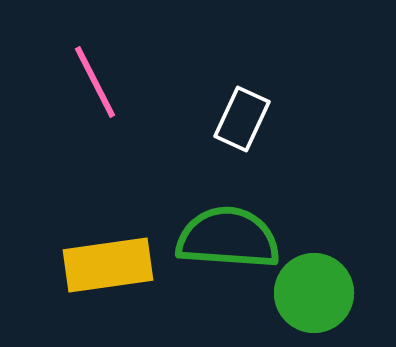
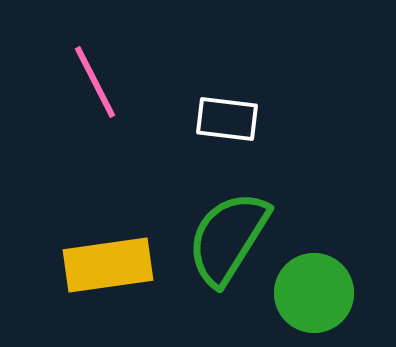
white rectangle: moved 15 px left; rotated 72 degrees clockwise
green semicircle: rotated 62 degrees counterclockwise
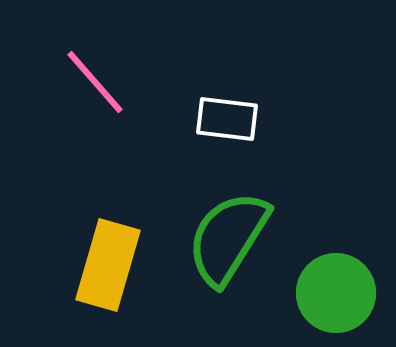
pink line: rotated 14 degrees counterclockwise
yellow rectangle: rotated 66 degrees counterclockwise
green circle: moved 22 px right
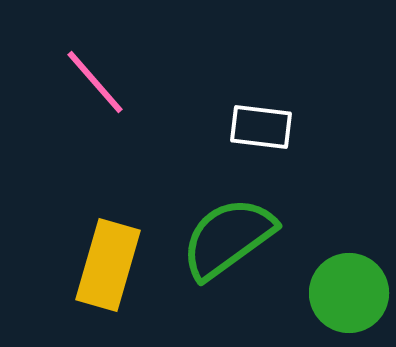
white rectangle: moved 34 px right, 8 px down
green semicircle: rotated 22 degrees clockwise
green circle: moved 13 px right
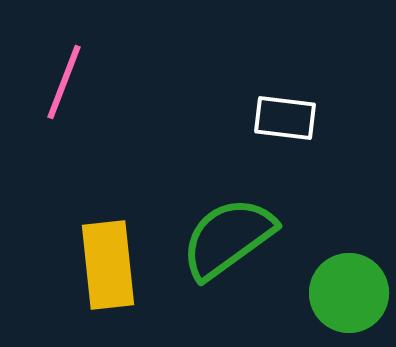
pink line: moved 31 px left; rotated 62 degrees clockwise
white rectangle: moved 24 px right, 9 px up
yellow rectangle: rotated 22 degrees counterclockwise
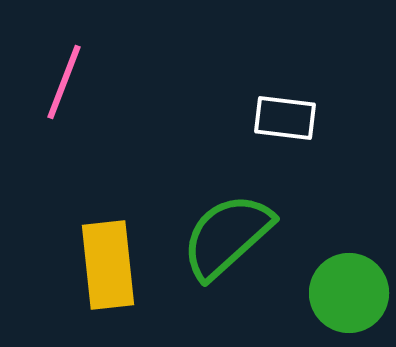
green semicircle: moved 1 px left, 2 px up; rotated 6 degrees counterclockwise
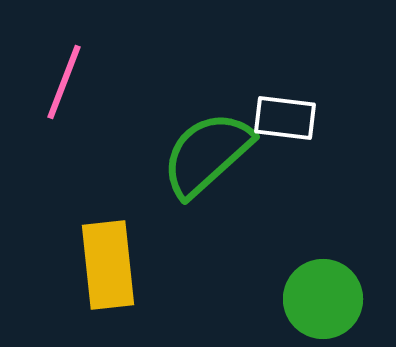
green semicircle: moved 20 px left, 82 px up
green circle: moved 26 px left, 6 px down
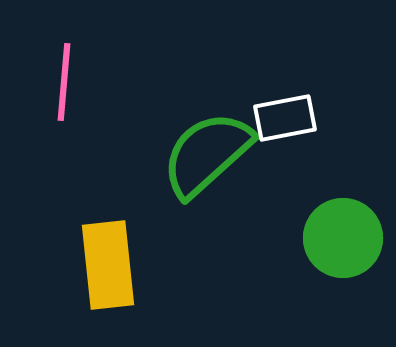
pink line: rotated 16 degrees counterclockwise
white rectangle: rotated 18 degrees counterclockwise
green circle: moved 20 px right, 61 px up
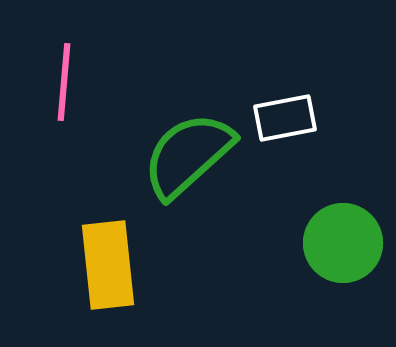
green semicircle: moved 19 px left, 1 px down
green circle: moved 5 px down
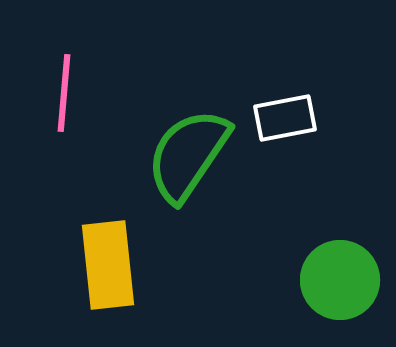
pink line: moved 11 px down
green semicircle: rotated 14 degrees counterclockwise
green circle: moved 3 px left, 37 px down
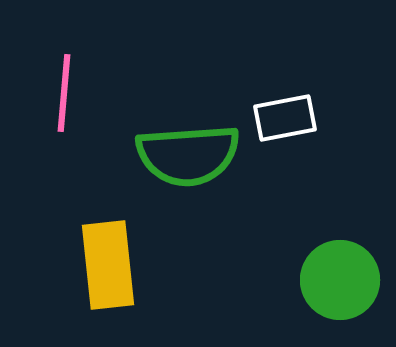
green semicircle: rotated 128 degrees counterclockwise
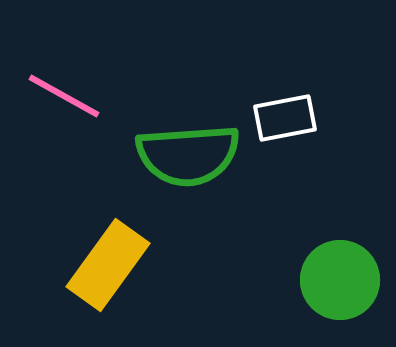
pink line: moved 3 px down; rotated 66 degrees counterclockwise
yellow rectangle: rotated 42 degrees clockwise
